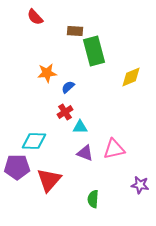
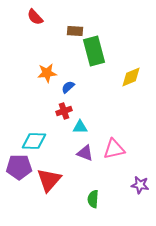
red cross: moved 1 px left, 1 px up; rotated 14 degrees clockwise
purple pentagon: moved 2 px right
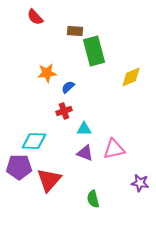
cyan triangle: moved 4 px right, 2 px down
purple star: moved 2 px up
green semicircle: rotated 18 degrees counterclockwise
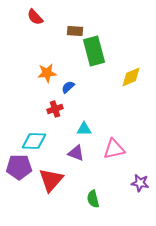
red cross: moved 9 px left, 2 px up
purple triangle: moved 9 px left
red triangle: moved 2 px right
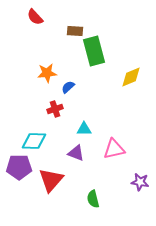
purple star: moved 1 px up
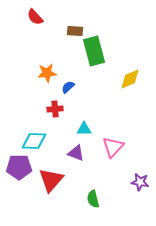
yellow diamond: moved 1 px left, 2 px down
red cross: rotated 14 degrees clockwise
pink triangle: moved 1 px left, 2 px up; rotated 35 degrees counterclockwise
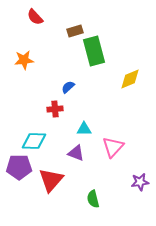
brown rectangle: rotated 21 degrees counterclockwise
orange star: moved 23 px left, 13 px up
purple star: rotated 18 degrees counterclockwise
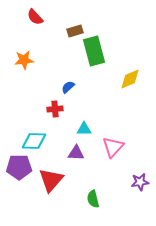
purple triangle: rotated 18 degrees counterclockwise
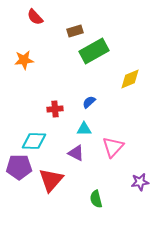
green rectangle: rotated 76 degrees clockwise
blue semicircle: moved 21 px right, 15 px down
purple triangle: rotated 24 degrees clockwise
green semicircle: moved 3 px right
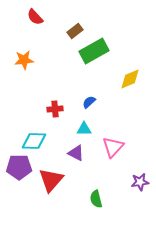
brown rectangle: rotated 21 degrees counterclockwise
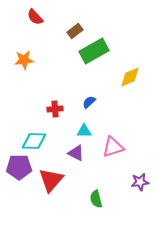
yellow diamond: moved 2 px up
cyan triangle: moved 2 px down
pink triangle: rotated 30 degrees clockwise
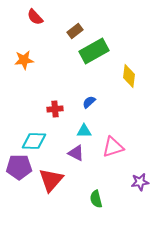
yellow diamond: moved 1 px left, 1 px up; rotated 60 degrees counterclockwise
